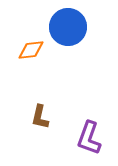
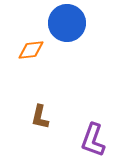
blue circle: moved 1 px left, 4 px up
purple L-shape: moved 4 px right, 2 px down
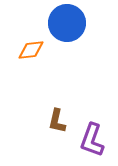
brown L-shape: moved 17 px right, 4 px down
purple L-shape: moved 1 px left
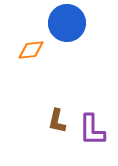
purple L-shape: moved 10 px up; rotated 20 degrees counterclockwise
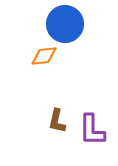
blue circle: moved 2 px left, 1 px down
orange diamond: moved 13 px right, 6 px down
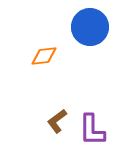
blue circle: moved 25 px right, 3 px down
brown L-shape: rotated 40 degrees clockwise
